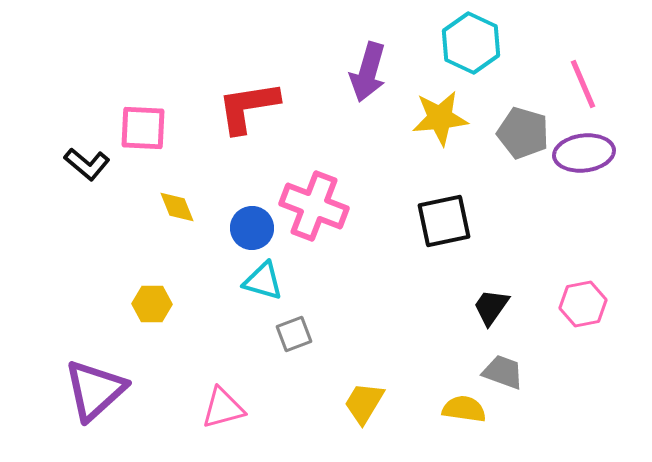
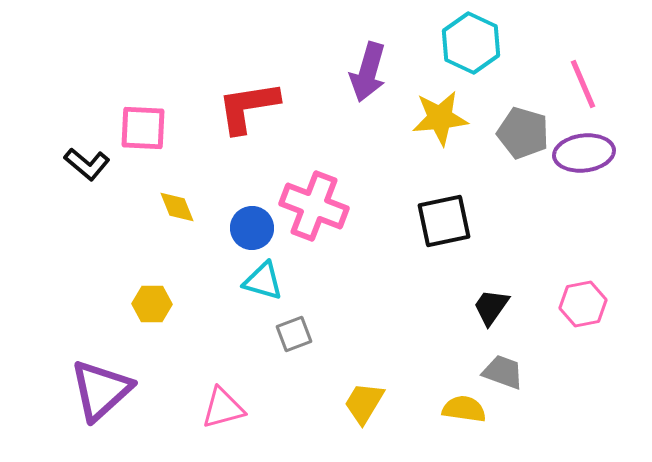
purple triangle: moved 6 px right
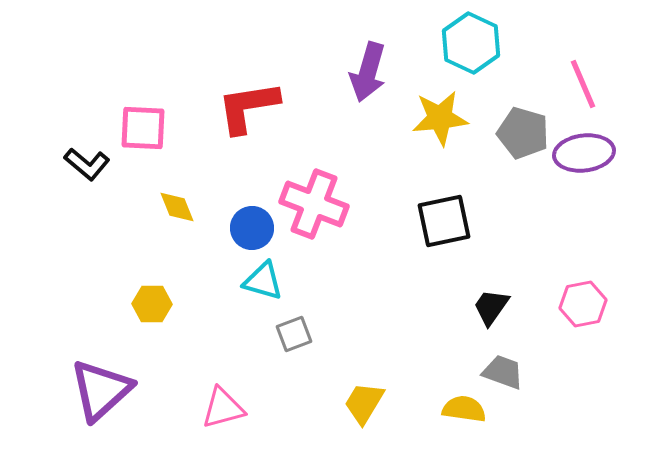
pink cross: moved 2 px up
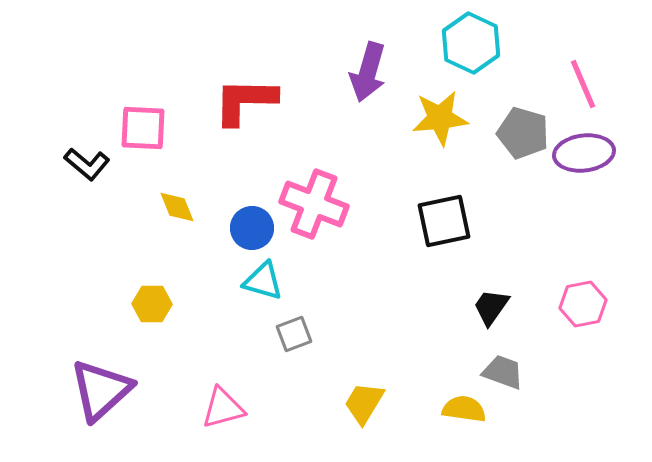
red L-shape: moved 3 px left, 6 px up; rotated 10 degrees clockwise
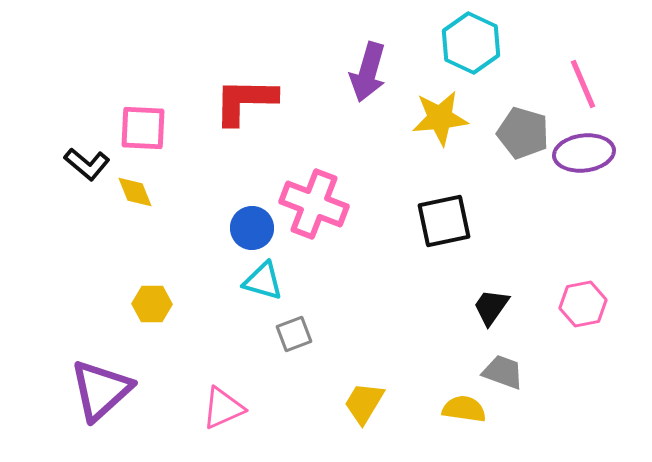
yellow diamond: moved 42 px left, 15 px up
pink triangle: rotated 9 degrees counterclockwise
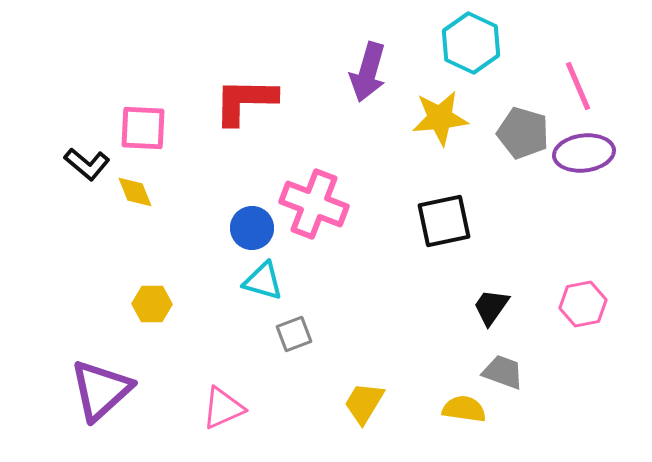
pink line: moved 5 px left, 2 px down
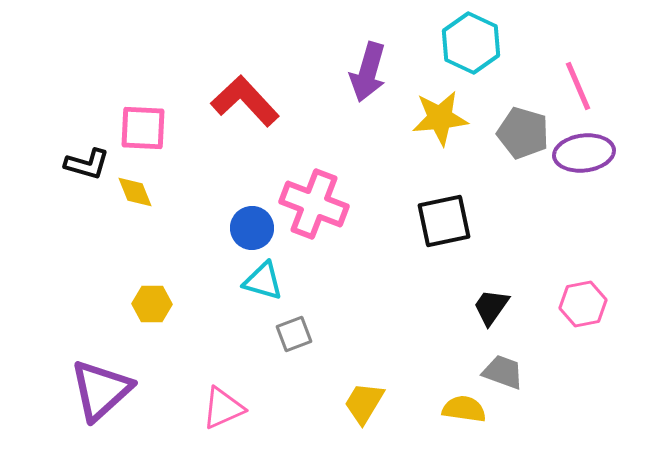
red L-shape: rotated 46 degrees clockwise
black L-shape: rotated 24 degrees counterclockwise
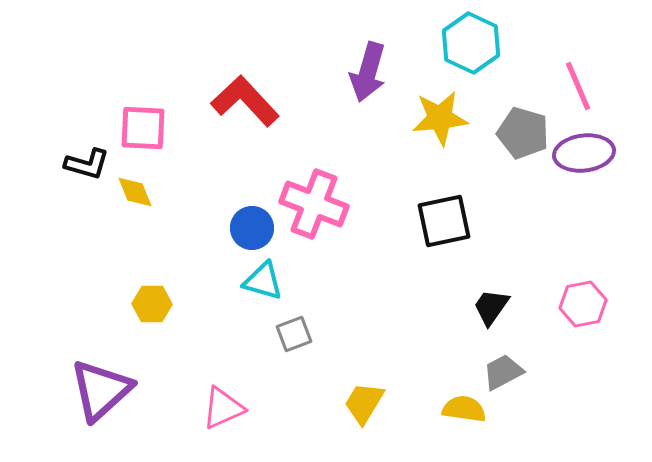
gray trapezoid: rotated 48 degrees counterclockwise
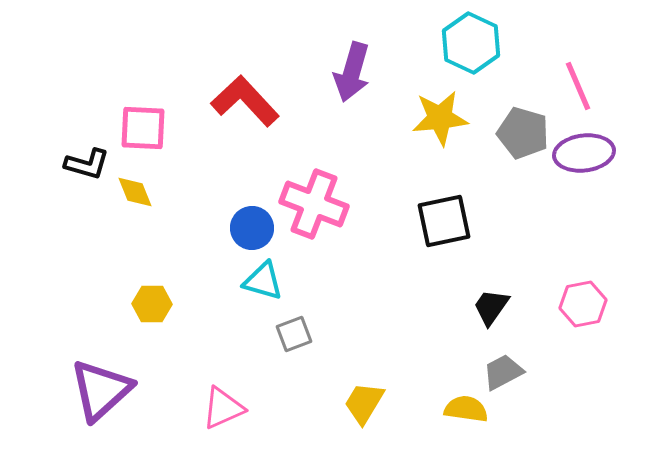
purple arrow: moved 16 px left
yellow semicircle: moved 2 px right
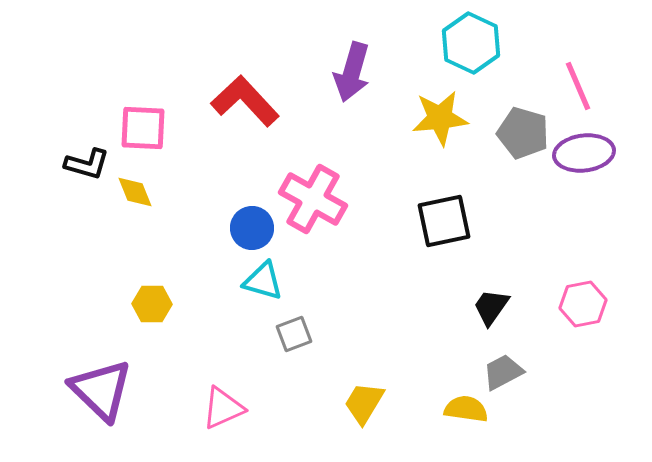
pink cross: moved 1 px left, 5 px up; rotated 8 degrees clockwise
purple triangle: rotated 34 degrees counterclockwise
